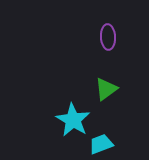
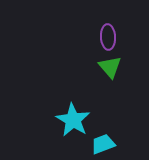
green triangle: moved 4 px right, 22 px up; rotated 35 degrees counterclockwise
cyan trapezoid: moved 2 px right
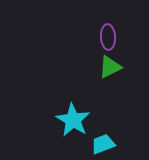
green triangle: rotated 45 degrees clockwise
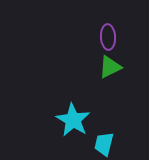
cyan trapezoid: moved 1 px right; rotated 55 degrees counterclockwise
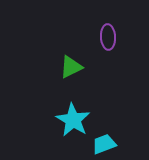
green triangle: moved 39 px left
cyan trapezoid: rotated 55 degrees clockwise
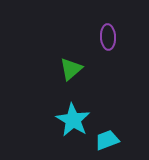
green triangle: moved 2 px down; rotated 15 degrees counterclockwise
cyan trapezoid: moved 3 px right, 4 px up
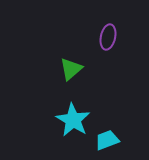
purple ellipse: rotated 15 degrees clockwise
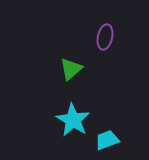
purple ellipse: moved 3 px left
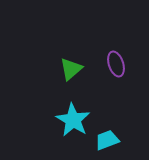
purple ellipse: moved 11 px right, 27 px down; rotated 30 degrees counterclockwise
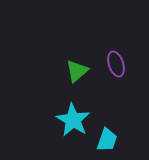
green triangle: moved 6 px right, 2 px down
cyan trapezoid: rotated 130 degrees clockwise
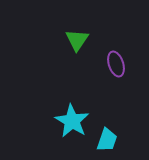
green triangle: moved 31 px up; rotated 15 degrees counterclockwise
cyan star: moved 1 px left, 1 px down
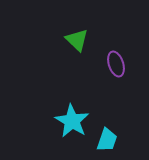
green triangle: rotated 20 degrees counterclockwise
